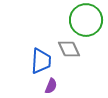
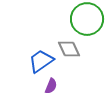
green circle: moved 1 px right, 1 px up
blue trapezoid: rotated 128 degrees counterclockwise
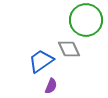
green circle: moved 1 px left, 1 px down
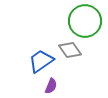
green circle: moved 1 px left, 1 px down
gray diamond: moved 1 px right, 1 px down; rotated 10 degrees counterclockwise
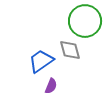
gray diamond: rotated 20 degrees clockwise
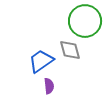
purple semicircle: moved 2 px left; rotated 28 degrees counterclockwise
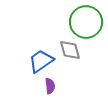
green circle: moved 1 px right, 1 px down
purple semicircle: moved 1 px right
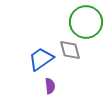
blue trapezoid: moved 2 px up
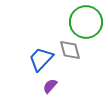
blue trapezoid: rotated 12 degrees counterclockwise
purple semicircle: rotated 133 degrees counterclockwise
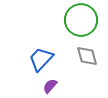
green circle: moved 5 px left, 2 px up
gray diamond: moved 17 px right, 6 px down
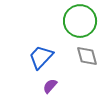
green circle: moved 1 px left, 1 px down
blue trapezoid: moved 2 px up
